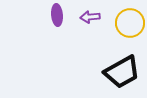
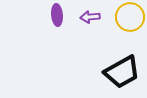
yellow circle: moved 6 px up
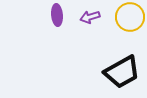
purple arrow: rotated 12 degrees counterclockwise
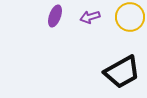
purple ellipse: moved 2 px left, 1 px down; rotated 25 degrees clockwise
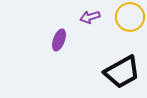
purple ellipse: moved 4 px right, 24 px down
